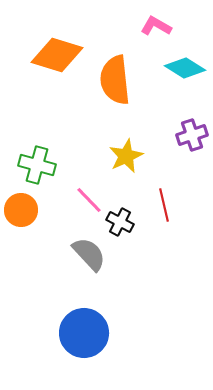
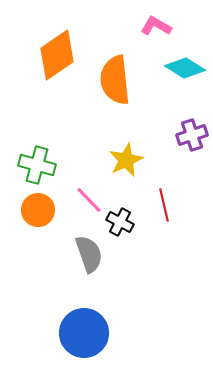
orange diamond: rotated 51 degrees counterclockwise
yellow star: moved 4 px down
orange circle: moved 17 px right
gray semicircle: rotated 24 degrees clockwise
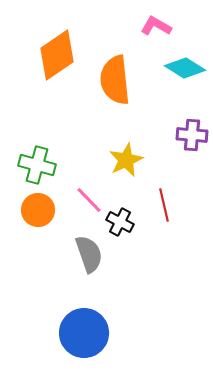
purple cross: rotated 24 degrees clockwise
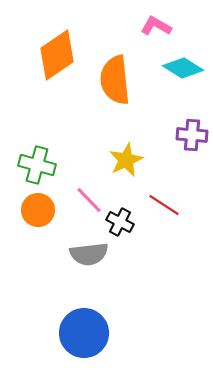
cyan diamond: moved 2 px left
red line: rotated 44 degrees counterclockwise
gray semicircle: rotated 102 degrees clockwise
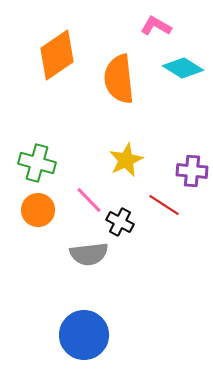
orange semicircle: moved 4 px right, 1 px up
purple cross: moved 36 px down
green cross: moved 2 px up
blue circle: moved 2 px down
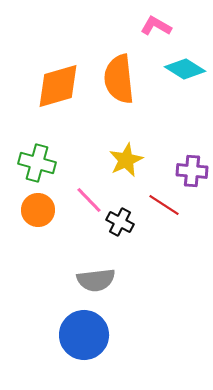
orange diamond: moved 1 px right, 31 px down; rotated 18 degrees clockwise
cyan diamond: moved 2 px right, 1 px down
gray semicircle: moved 7 px right, 26 px down
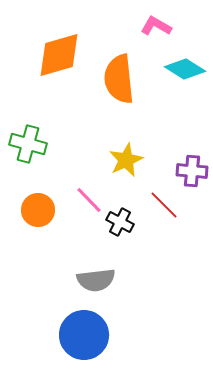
orange diamond: moved 1 px right, 31 px up
green cross: moved 9 px left, 19 px up
red line: rotated 12 degrees clockwise
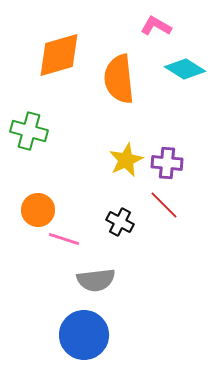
green cross: moved 1 px right, 13 px up
purple cross: moved 25 px left, 8 px up
pink line: moved 25 px left, 39 px down; rotated 28 degrees counterclockwise
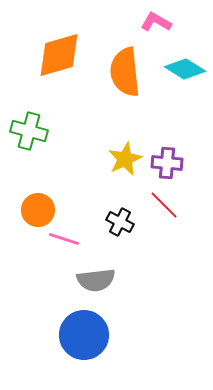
pink L-shape: moved 4 px up
orange semicircle: moved 6 px right, 7 px up
yellow star: moved 1 px left, 1 px up
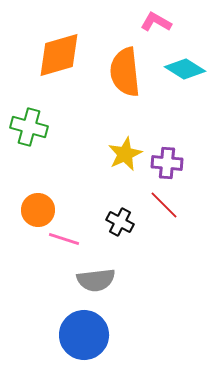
green cross: moved 4 px up
yellow star: moved 5 px up
